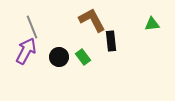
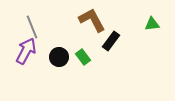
black rectangle: rotated 42 degrees clockwise
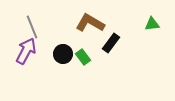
brown L-shape: moved 2 px left, 3 px down; rotated 32 degrees counterclockwise
black rectangle: moved 2 px down
black circle: moved 4 px right, 3 px up
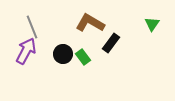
green triangle: rotated 49 degrees counterclockwise
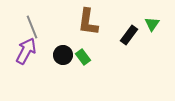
brown L-shape: moved 2 px left, 1 px up; rotated 112 degrees counterclockwise
black rectangle: moved 18 px right, 8 px up
black circle: moved 1 px down
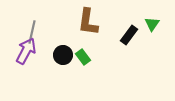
gray line: moved 5 px down; rotated 35 degrees clockwise
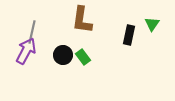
brown L-shape: moved 6 px left, 2 px up
black rectangle: rotated 24 degrees counterclockwise
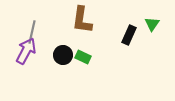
black rectangle: rotated 12 degrees clockwise
green rectangle: rotated 28 degrees counterclockwise
